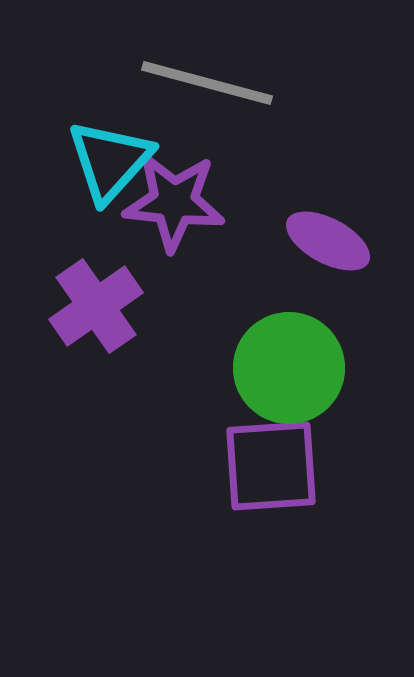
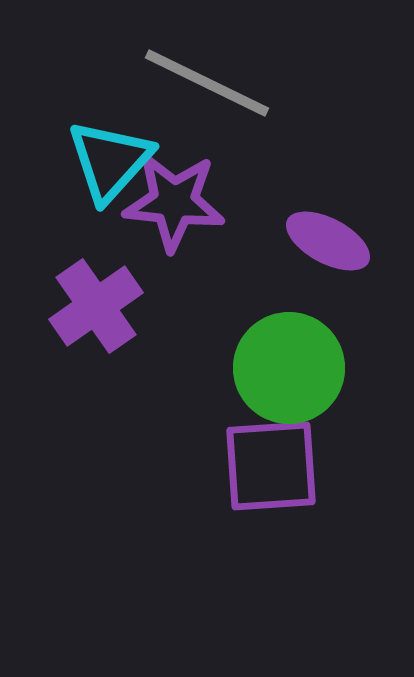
gray line: rotated 11 degrees clockwise
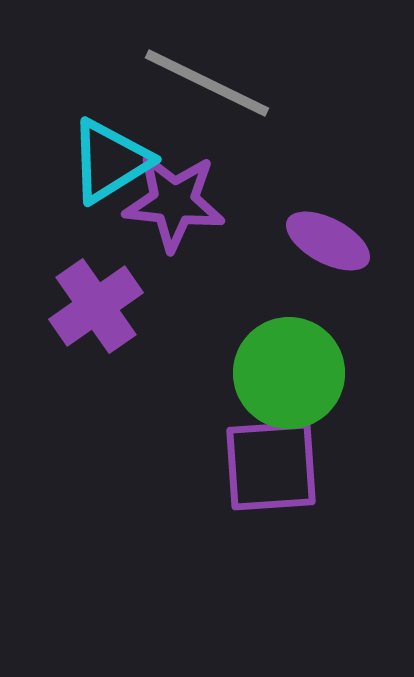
cyan triangle: rotated 16 degrees clockwise
green circle: moved 5 px down
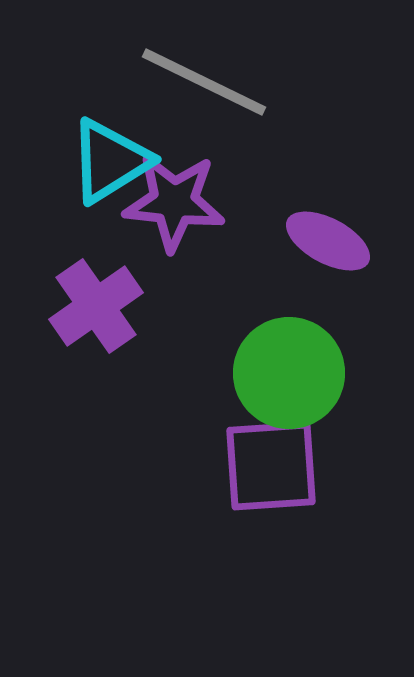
gray line: moved 3 px left, 1 px up
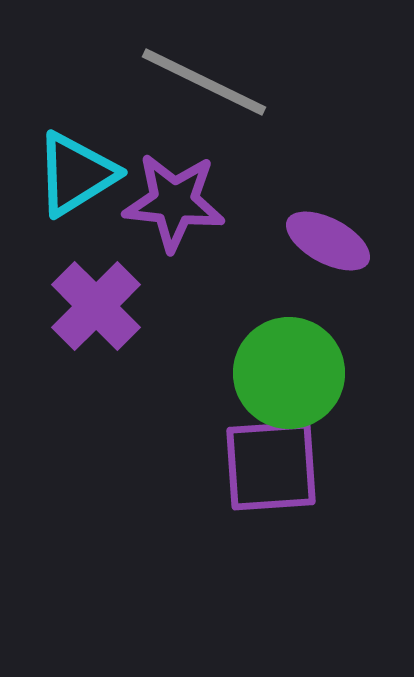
cyan triangle: moved 34 px left, 13 px down
purple cross: rotated 10 degrees counterclockwise
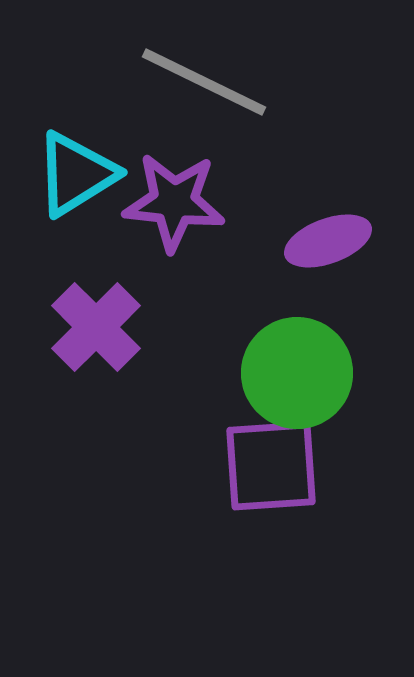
purple ellipse: rotated 48 degrees counterclockwise
purple cross: moved 21 px down
green circle: moved 8 px right
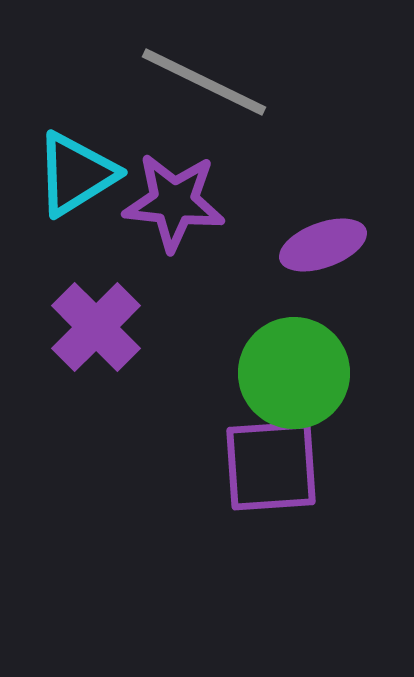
purple ellipse: moved 5 px left, 4 px down
green circle: moved 3 px left
